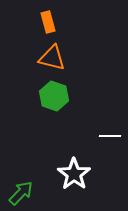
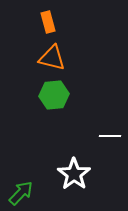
green hexagon: moved 1 px up; rotated 24 degrees counterclockwise
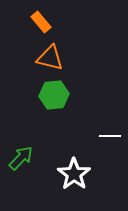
orange rectangle: moved 7 px left; rotated 25 degrees counterclockwise
orange triangle: moved 2 px left
green arrow: moved 35 px up
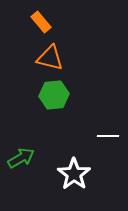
white line: moved 2 px left
green arrow: rotated 16 degrees clockwise
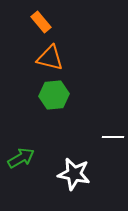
white line: moved 5 px right, 1 px down
white star: rotated 24 degrees counterclockwise
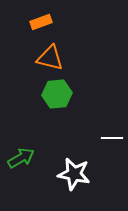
orange rectangle: rotated 70 degrees counterclockwise
green hexagon: moved 3 px right, 1 px up
white line: moved 1 px left, 1 px down
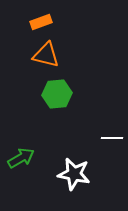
orange triangle: moved 4 px left, 3 px up
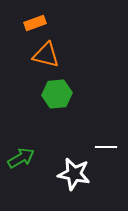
orange rectangle: moved 6 px left, 1 px down
white line: moved 6 px left, 9 px down
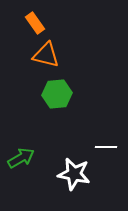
orange rectangle: rotated 75 degrees clockwise
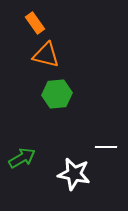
green arrow: moved 1 px right
